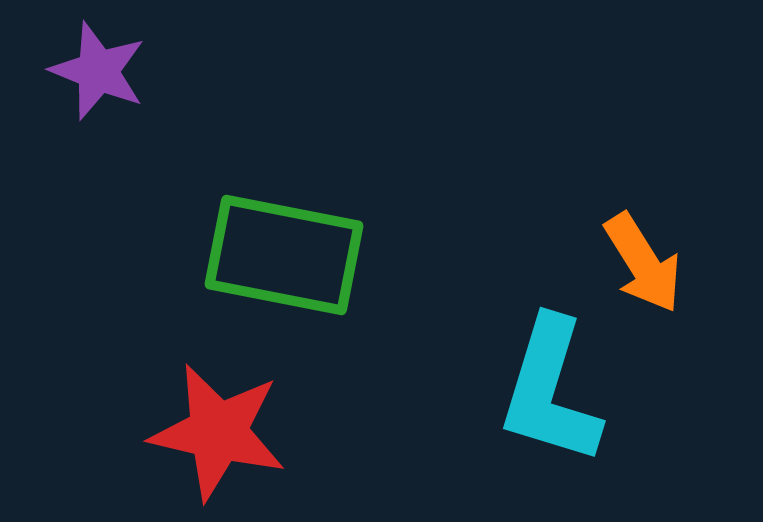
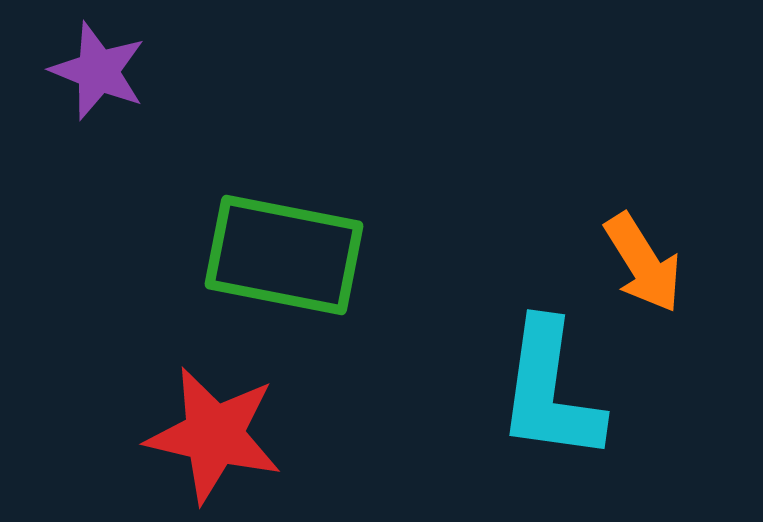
cyan L-shape: rotated 9 degrees counterclockwise
red star: moved 4 px left, 3 px down
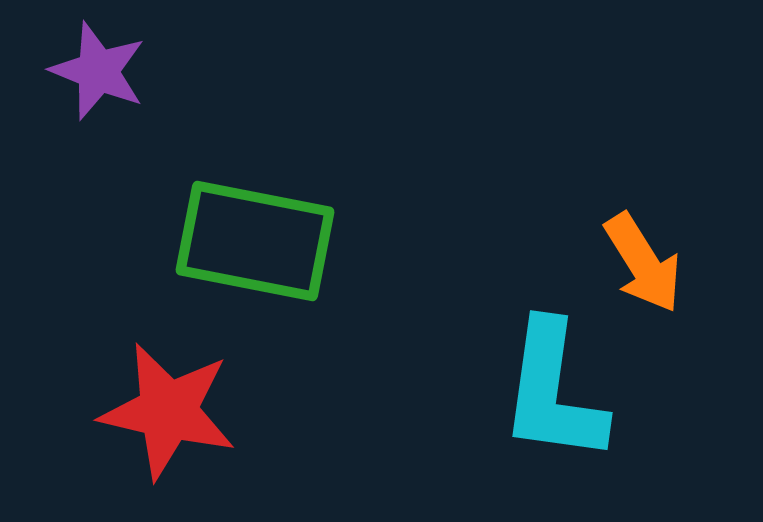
green rectangle: moved 29 px left, 14 px up
cyan L-shape: moved 3 px right, 1 px down
red star: moved 46 px left, 24 px up
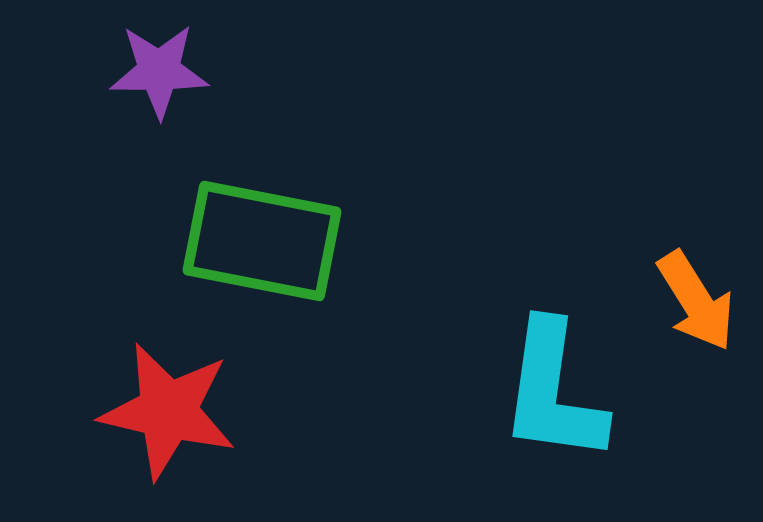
purple star: moved 61 px right; rotated 22 degrees counterclockwise
green rectangle: moved 7 px right
orange arrow: moved 53 px right, 38 px down
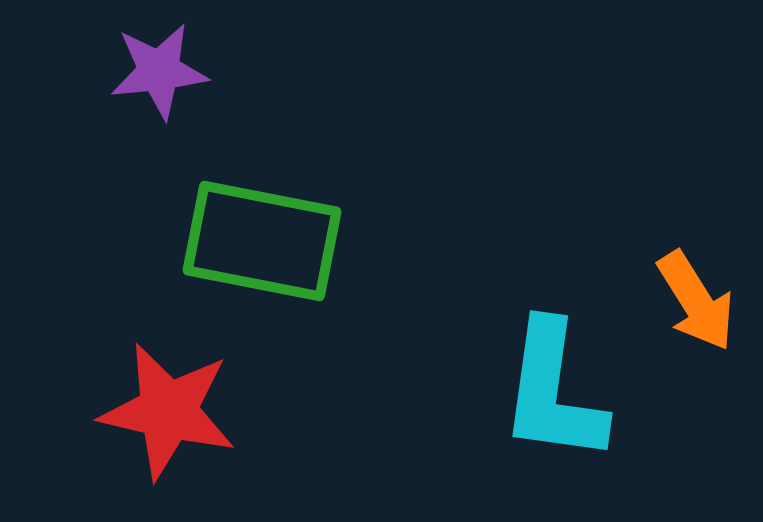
purple star: rotated 6 degrees counterclockwise
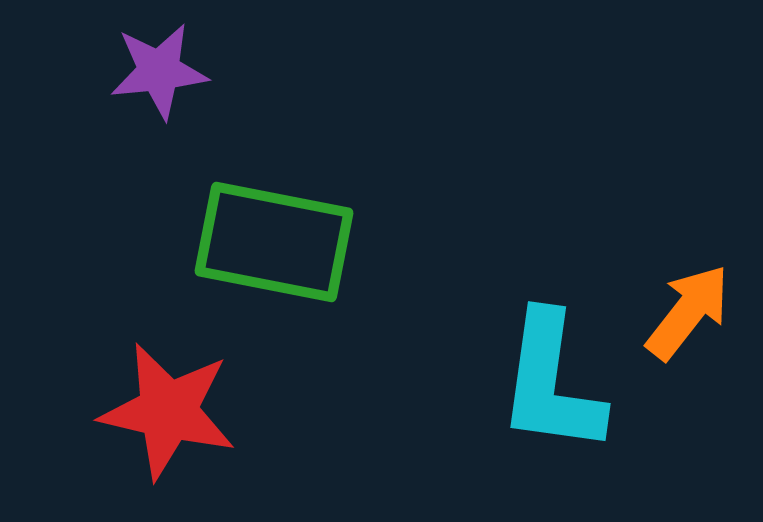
green rectangle: moved 12 px right, 1 px down
orange arrow: moved 8 px left, 11 px down; rotated 110 degrees counterclockwise
cyan L-shape: moved 2 px left, 9 px up
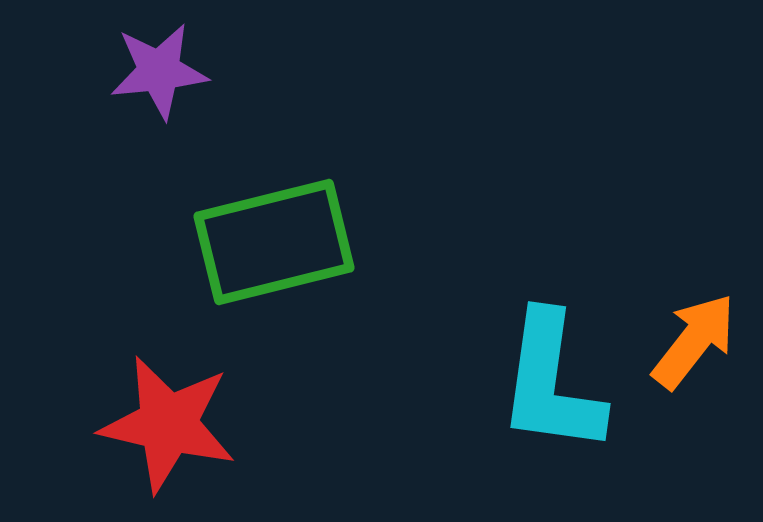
green rectangle: rotated 25 degrees counterclockwise
orange arrow: moved 6 px right, 29 px down
red star: moved 13 px down
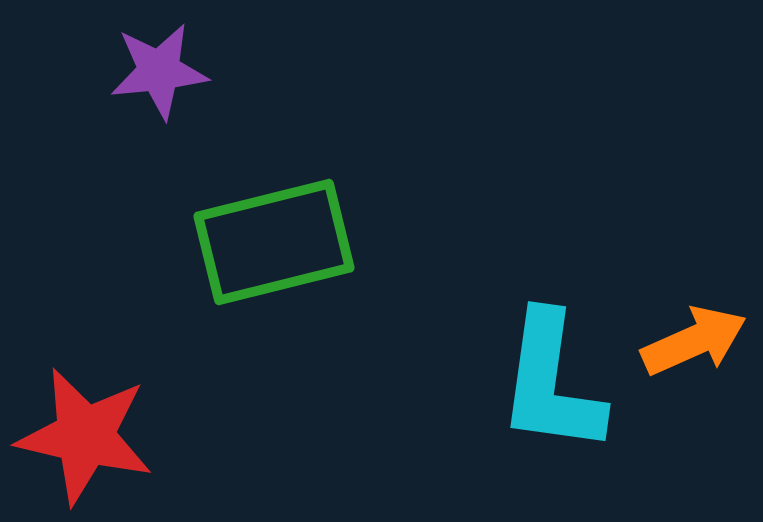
orange arrow: rotated 28 degrees clockwise
red star: moved 83 px left, 12 px down
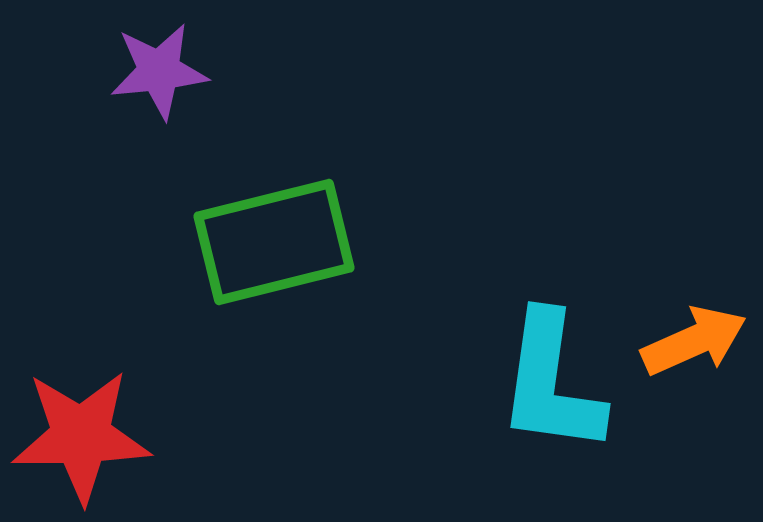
red star: moved 4 px left; rotated 14 degrees counterclockwise
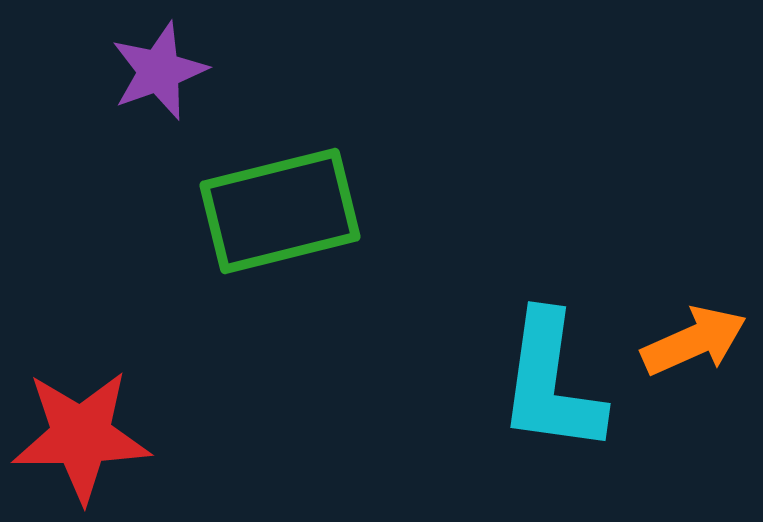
purple star: rotated 14 degrees counterclockwise
green rectangle: moved 6 px right, 31 px up
